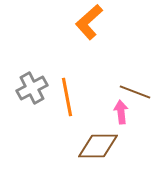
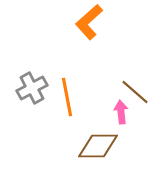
brown line: rotated 20 degrees clockwise
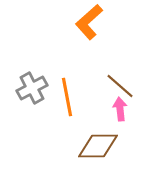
brown line: moved 15 px left, 6 px up
pink arrow: moved 1 px left, 3 px up
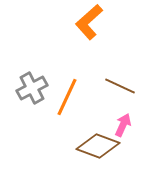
brown line: rotated 16 degrees counterclockwise
orange line: rotated 36 degrees clockwise
pink arrow: moved 3 px right, 16 px down; rotated 30 degrees clockwise
brown diamond: rotated 21 degrees clockwise
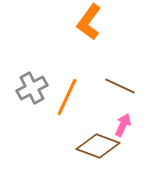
orange L-shape: rotated 12 degrees counterclockwise
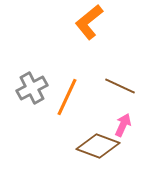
orange L-shape: rotated 15 degrees clockwise
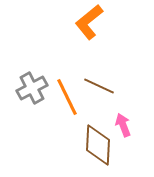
brown line: moved 21 px left
orange line: rotated 51 degrees counterclockwise
pink arrow: rotated 45 degrees counterclockwise
brown diamond: moved 1 px up; rotated 72 degrees clockwise
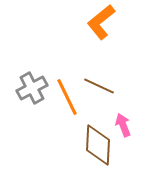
orange L-shape: moved 12 px right
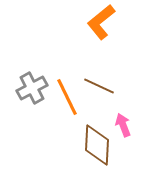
brown diamond: moved 1 px left
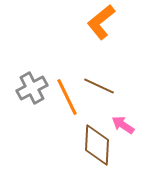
pink arrow: rotated 35 degrees counterclockwise
